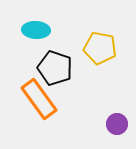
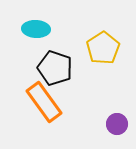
cyan ellipse: moved 1 px up
yellow pentagon: moved 3 px right; rotated 28 degrees clockwise
orange rectangle: moved 5 px right, 3 px down
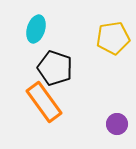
cyan ellipse: rotated 76 degrees counterclockwise
yellow pentagon: moved 10 px right, 10 px up; rotated 24 degrees clockwise
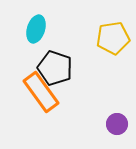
orange rectangle: moved 3 px left, 10 px up
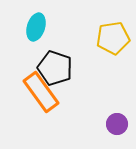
cyan ellipse: moved 2 px up
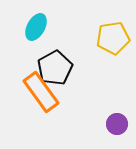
cyan ellipse: rotated 12 degrees clockwise
black pentagon: rotated 24 degrees clockwise
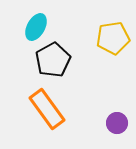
black pentagon: moved 2 px left, 8 px up
orange rectangle: moved 6 px right, 17 px down
purple circle: moved 1 px up
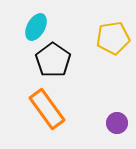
black pentagon: rotated 8 degrees counterclockwise
